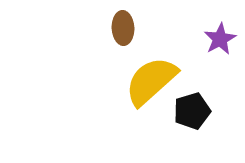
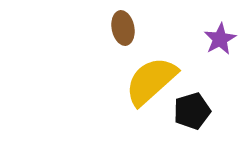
brown ellipse: rotated 8 degrees counterclockwise
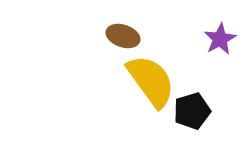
brown ellipse: moved 8 px down; rotated 60 degrees counterclockwise
yellow semicircle: rotated 96 degrees clockwise
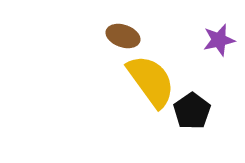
purple star: moved 1 px left, 1 px down; rotated 16 degrees clockwise
black pentagon: rotated 18 degrees counterclockwise
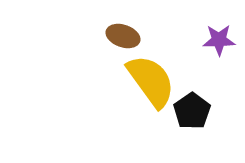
purple star: rotated 12 degrees clockwise
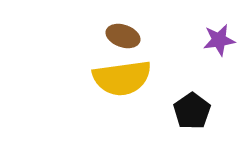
purple star: rotated 8 degrees counterclockwise
yellow semicircle: moved 29 px left, 3 px up; rotated 118 degrees clockwise
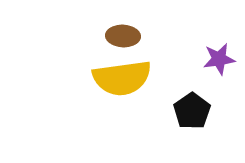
brown ellipse: rotated 16 degrees counterclockwise
purple star: moved 19 px down
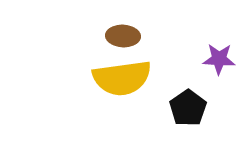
purple star: rotated 12 degrees clockwise
black pentagon: moved 4 px left, 3 px up
